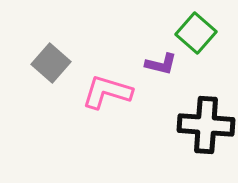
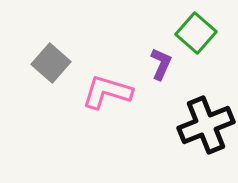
purple L-shape: rotated 80 degrees counterclockwise
black cross: rotated 26 degrees counterclockwise
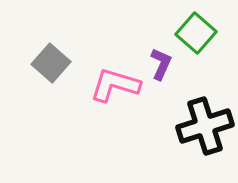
pink L-shape: moved 8 px right, 7 px up
black cross: moved 1 px left, 1 px down; rotated 4 degrees clockwise
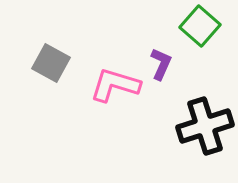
green square: moved 4 px right, 7 px up
gray square: rotated 12 degrees counterclockwise
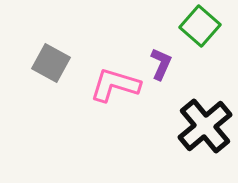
black cross: rotated 22 degrees counterclockwise
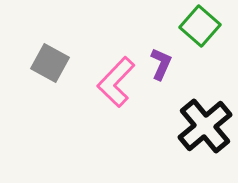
gray square: moved 1 px left
pink L-shape: moved 1 px right, 3 px up; rotated 63 degrees counterclockwise
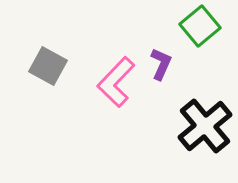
green square: rotated 9 degrees clockwise
gray square: moved 2 px left, 3 px down
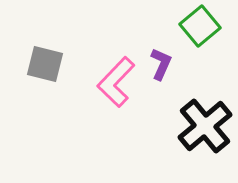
gray square: moved 3 px left, 2 px up; rotated 15 degrees counterclockwise
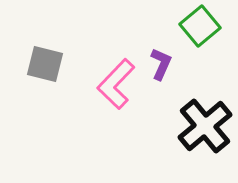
pink L-shape: moved 2 px down
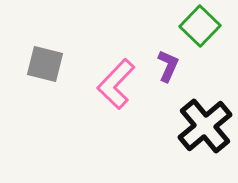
green square: rotated 6 degrees counterclockwise
purple L-shape: moved 7 px right, 2 px down
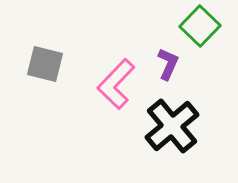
purple L-shape: moved 2 px up
black cross: moved 33 px left
